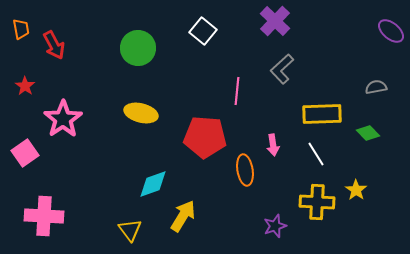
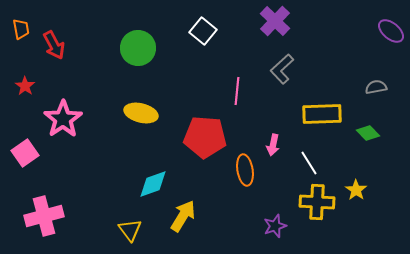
pink arrow: rotated 20 degrees clockwise
white line: moved 7 px left, 9 px down
pink cross: rotated 18 degrees counterclockwise
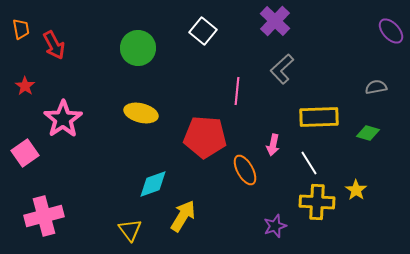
purple ellipse: rotated 8 degrees clockwise
yellow rectangle: moved 3 px left, 3 px down
green diamond: rotated 30 degrees counterclockwise
orange ellipse: rotated 20 degrees counterclockwise
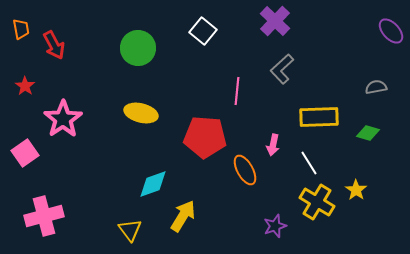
yellow cross: rotated 28 degrees clockwise
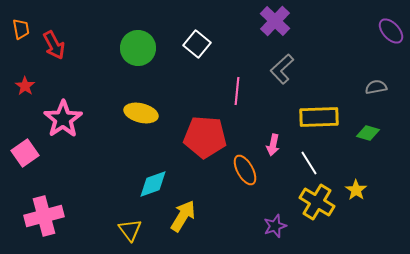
white square: moved 6 px left, 13 px down
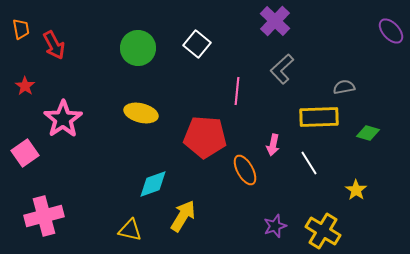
gray semicircle: moved 32 px left
yellow cross: moved 6 px right, 29 px down
yellow triangle: rotated 40 degrees counterclockwise
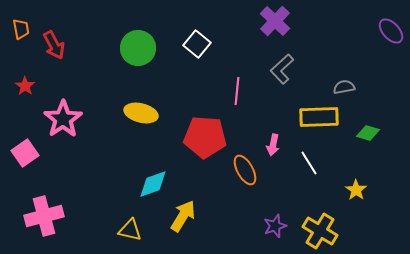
yellow cross: moved 3 px left
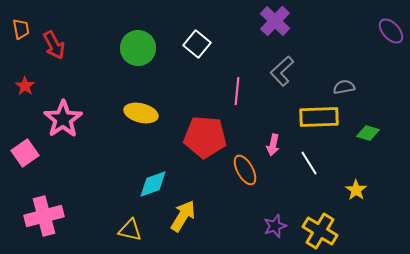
gray L-shape: moved 2 px down
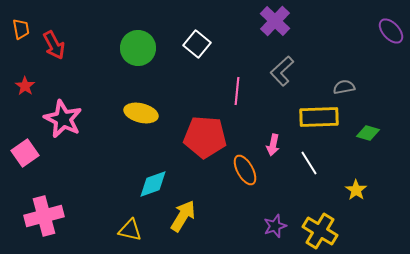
pink star: rotated 12 degrees counterclockwise
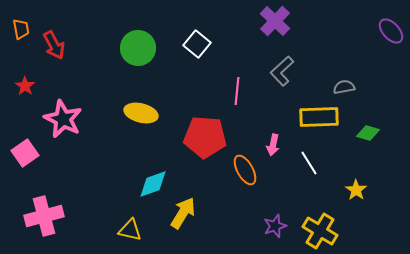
yellow arrow: moved 3 px up
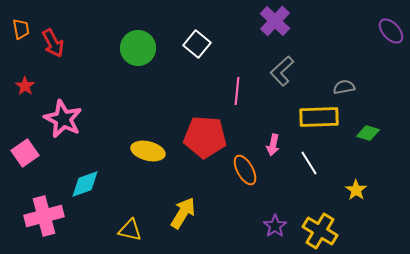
red arrow: moved 1 px left, 2 px up
yellow ellipse: moved 7 px right, 38 px down
cyan diamond: moved 68 px left
purple star: rotated 15 degrees counterclockwise
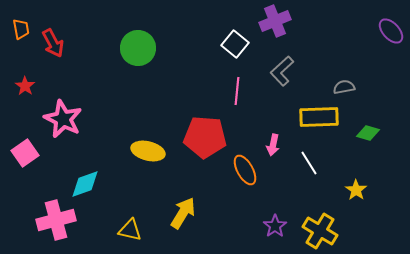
purple cross: rotated 24 degrees clockwise
white square: moved 38 px right
pink cross: moved 12 px right, 4 px down
